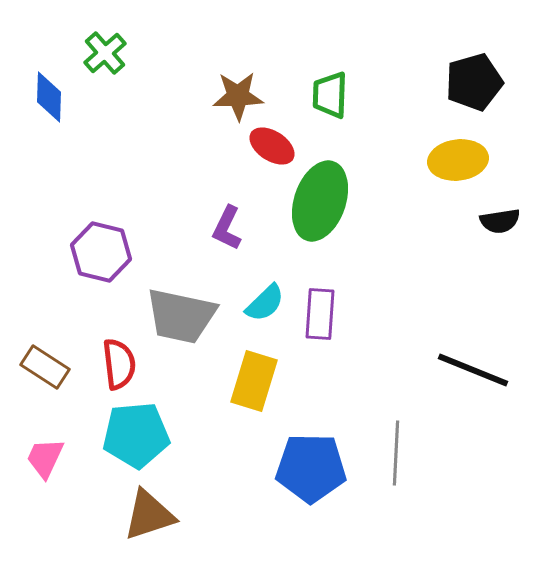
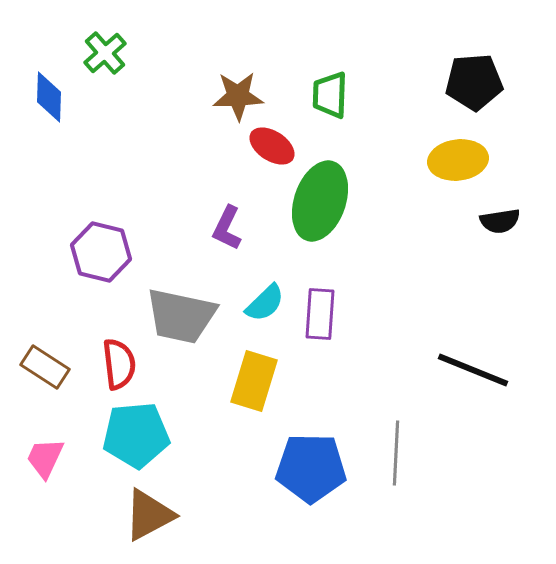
black pentagon: rotated 12 degrees clockwise
brown triangle: rotated 10 degrees counterclockwise
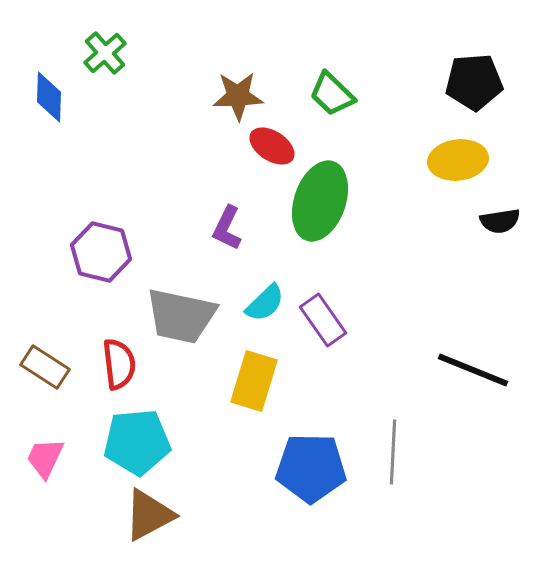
green trapezoid: moved 2 px right, 1 px up; rotated 48 degrees counterclockwise
purple rectangle: moved 3 px right, 6 px down; rotated 39 degrees counterclockwise
cyan pentagon: moved 1 px right, 7 px down
gray line: moved 3 px left, 1 px up
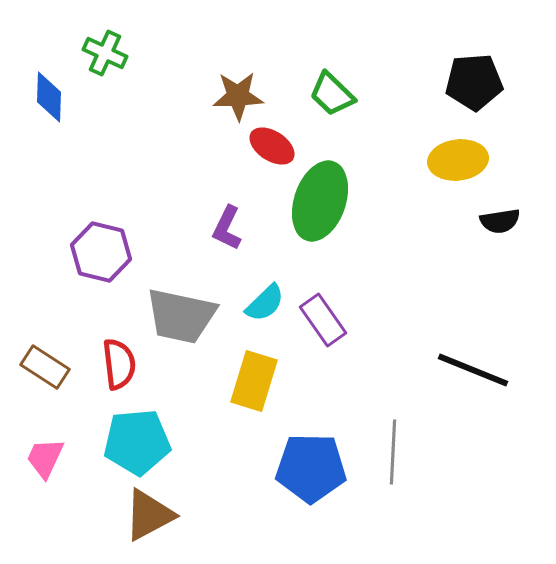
green cross: rotated 24 degrees counterclockwise
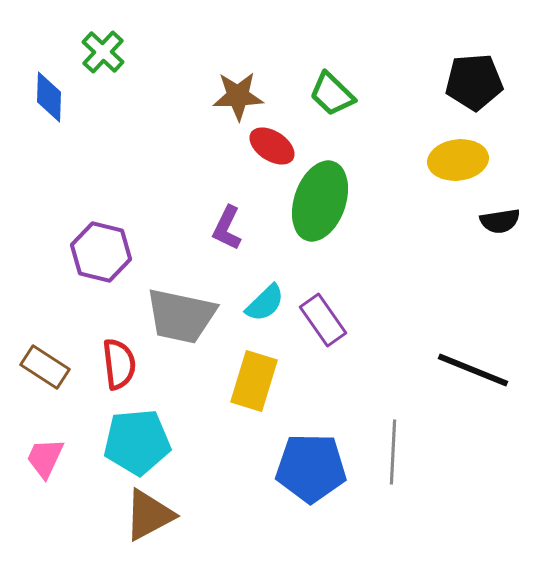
green cross: moved 2 px left, 1 px up; rotated 18 degrees clockwise
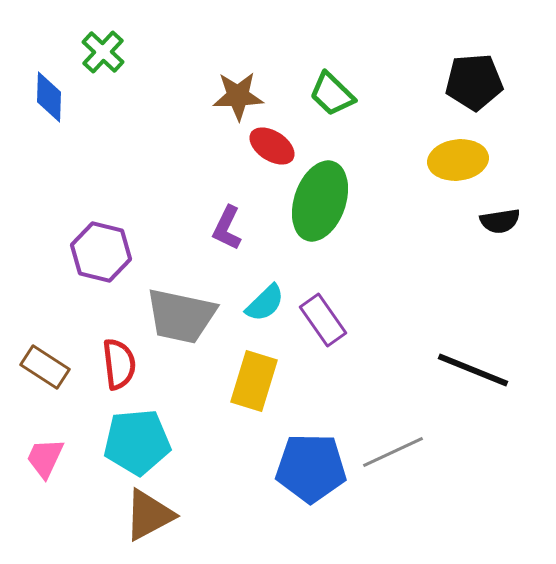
gray line: rotated 62 degrees clockwise
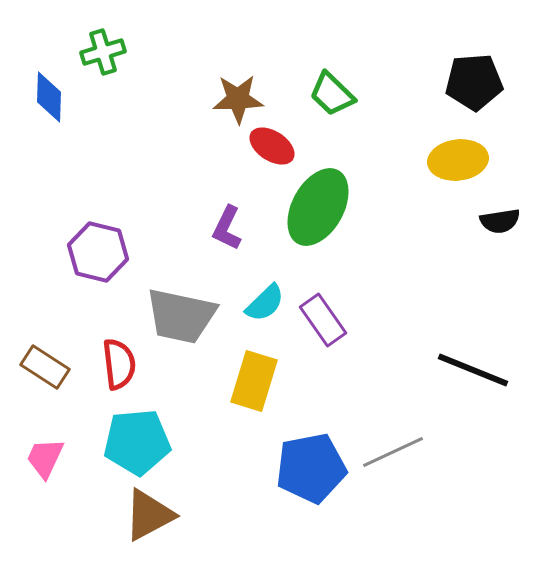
green cross: rotated 30 degrees clockwise
brown star: moved 3 px down
green ellipse: moved 2 px left, 6 px down; rotated 10 degrees clockwise
purple hexagon: moved 3 px left
blue pentagon: rotated 12 degrees counterclockwise
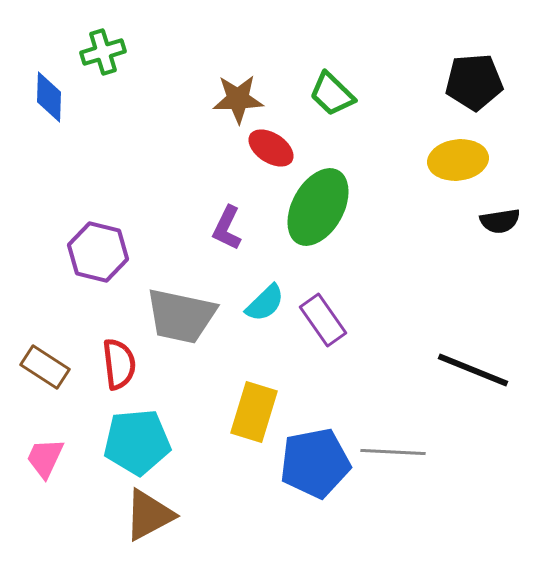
red ellipse: moved 1 px left, 2 px down
yellow rectangle: moved 31 px down
gray line: rotated 28 degrees clockwise
blue pentagon: moved 4 px right, 5 px up
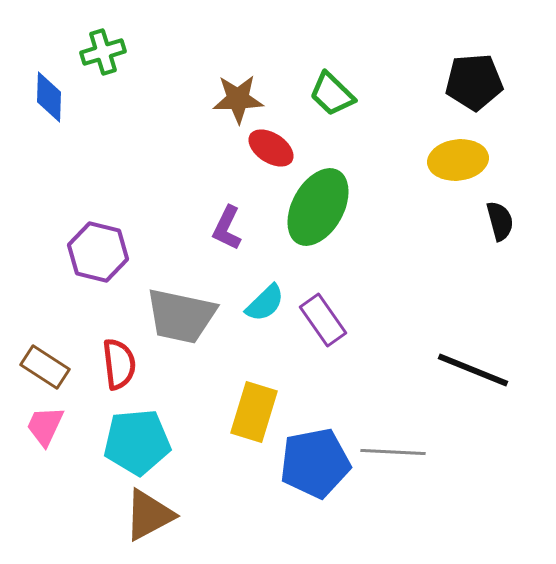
black semicircle: rotated 96 degrees counterclockwise
pink trapezoid: moved 32 px up
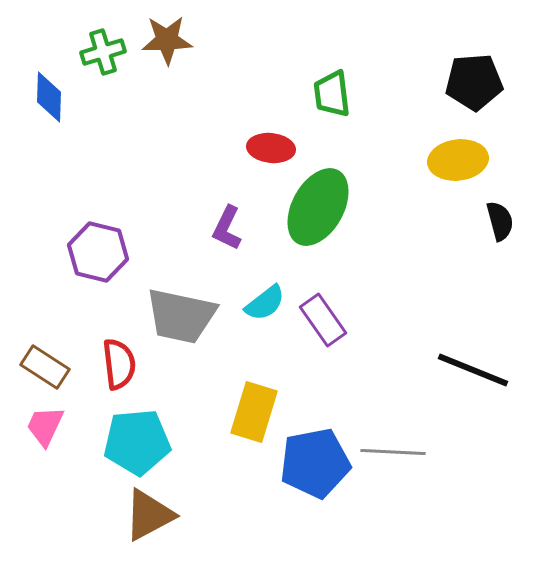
green trapezoid: rotated 39 degrees clockwise
brown star: moved 71 px left, 59 px up
red ellipse: rotated 27 degrees counterclockwise
cyan semicircle: rotated 6 degrees clockwise
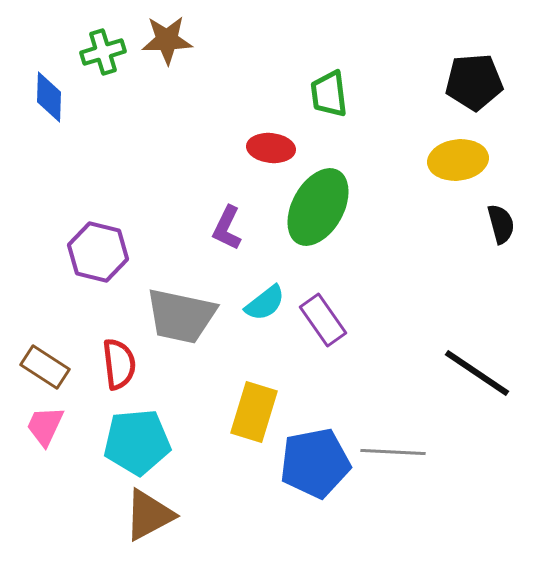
green trapezoid: moved 3 px left
black semicircle: moved 1 px right, 3 px down
black line: moved 4 px right, 3 px down; rotated 12 degrees clockwise
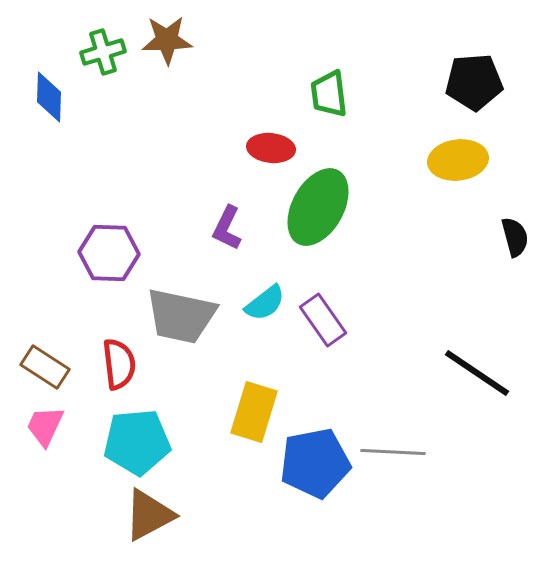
black semicircle: moved 14 px right, 13 px down
purple hexagon: moved 11 px right, 1 px down; rotated 12 degrees counterclockwise
